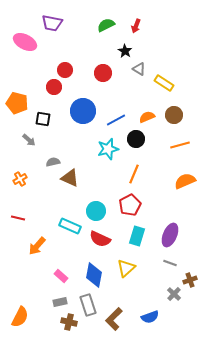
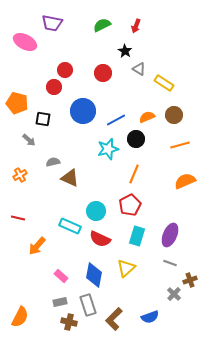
green semicircle at (106, 25): moved 4 px left
orange cross at (20, 179): moved 4 px up
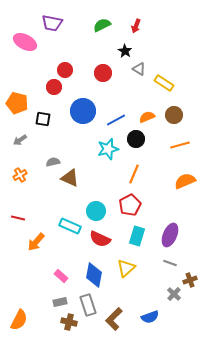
gray arrow at (29, 140): moved 9 px left; rotated 104 degrees clockwise
orange arrow at (37, 246): moved 1 px left, 4 px up
orange semicircle at (20, 317): moved 1 px left, 3 px down
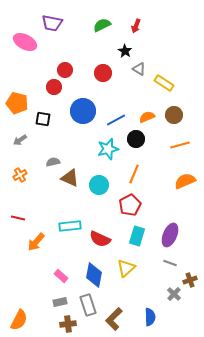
cyan circle at (96, 211): moved 3 px right, 26 px up
cyan rectangle at (70, 226): rotated 30 degrees counterclockwise
blue semicircle at (150, 317): rotated 72 degrees counterclockwise
brown cross at (69, 322): moved 1 px left, 2 px down; rotated 21 degrees counterclockwise
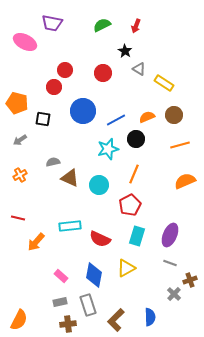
yellow triangle at (126, 268): rotated 12 degrees clockwise
brown L-shape at (114, 319): moved 2 px right, 1 px down
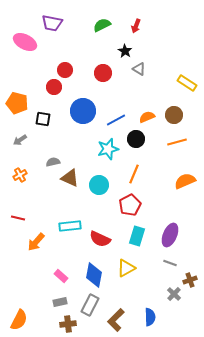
yellow rectangle at (164, 83): moved 23 px right
orange line at (180, 145): moved 3 px left, 3 px up
gray rectangle at (88, 305): moved 2 px right; rotated 45 degrees clockwise
